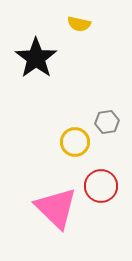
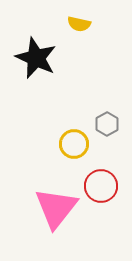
black star: rotated 12 degrees counterclockwise
gray hexagon: moved 2 px down; rotated 20 degrees counterclockwise
yellow circle: moved 1 px left, 2 px down
pink triangle: rotated 24 degrees clockwise
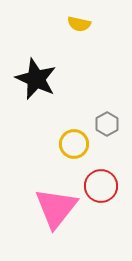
black star: moved 21 px down
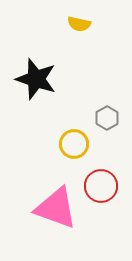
black star: rotated 6 degrees counterclockwise
gray hexagon: moved 6 px up
pink triangle: rotated 48 degrees counterclockwise
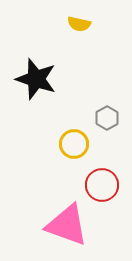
red circle: moved 1 px right, 1 px up
pink triangle: moved 11 px right, 17 px down
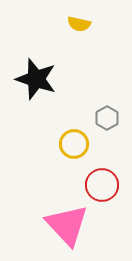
pink triangle: rotated 27 degrees clockwise
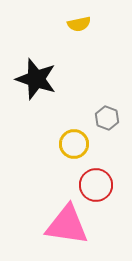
yellow semicircle: rotated 25 degrees counterclockwise
gray hexagon: rotated 10 degrees counterclockwise
red circle: moved 6 px left
pink triangle: rotated 39 degrees counterclockwise
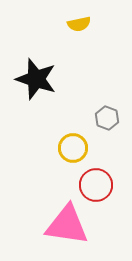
yellow circle: moved 1 px left, 4 px down
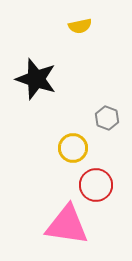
yellow semicircle: moved 1 px right, 2 px down
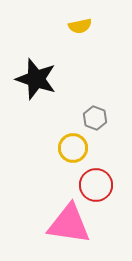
gray hexagon: moved 12 px left
pink triangle: moved 2 px right, 1 px up
